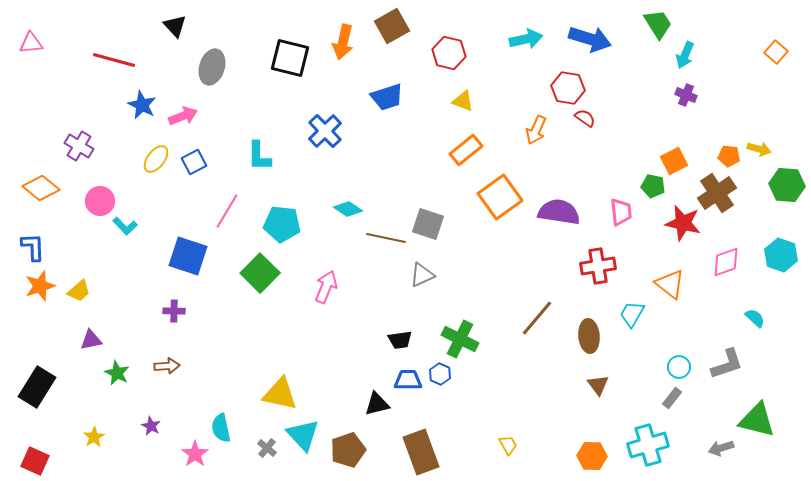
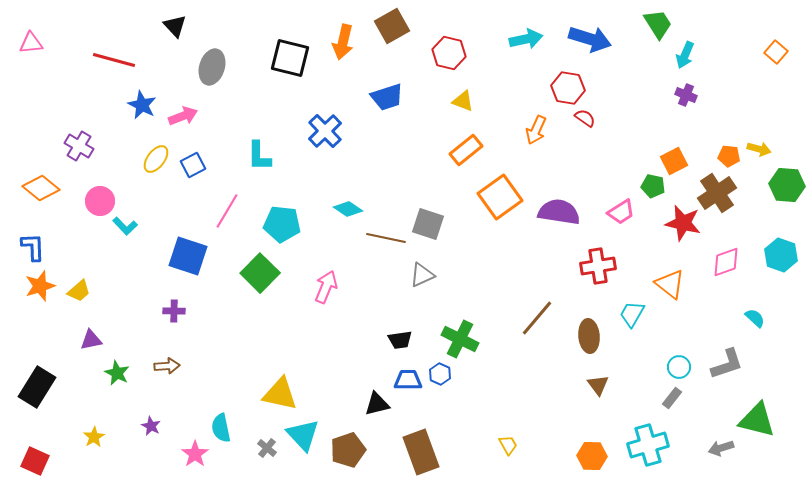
blue square at (194, 162): moved 1 px left, 3 px down
pink trapezoid at (621, 212): rotated 64 degrees clockwise
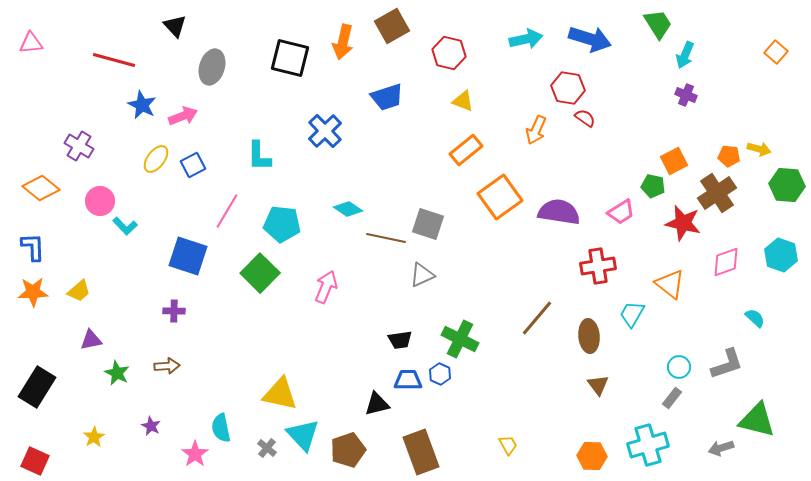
orange star at (40, 286): moved 7 px left, 6 px down; rotated 16 degrees clockwise
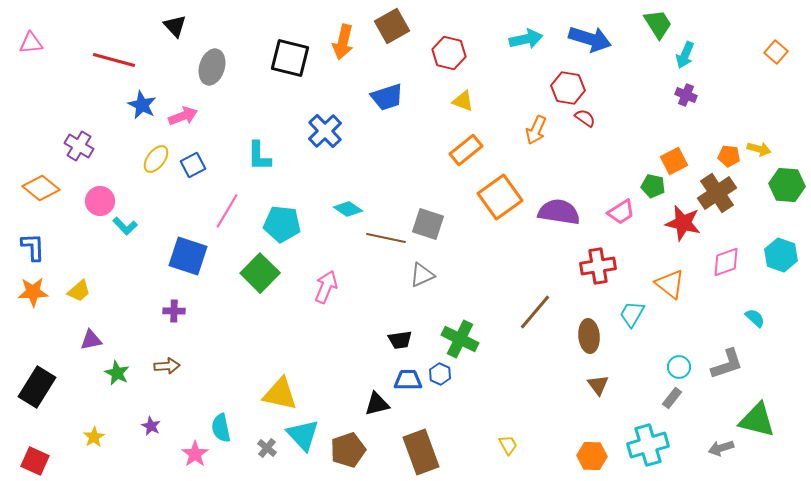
brown line at (537, 318): moved 2 px left, 6 px up
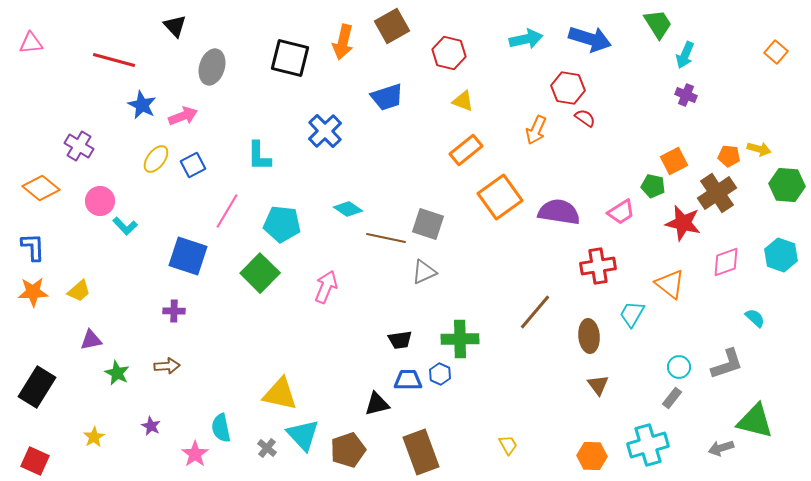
gray triangle at (422, 275): moved 2 px right, 3 px up
green cross at (460, 339): rotated 27 degrees counterclockwise
green triangle at (757, 420): moved 2 px left, 1 px down
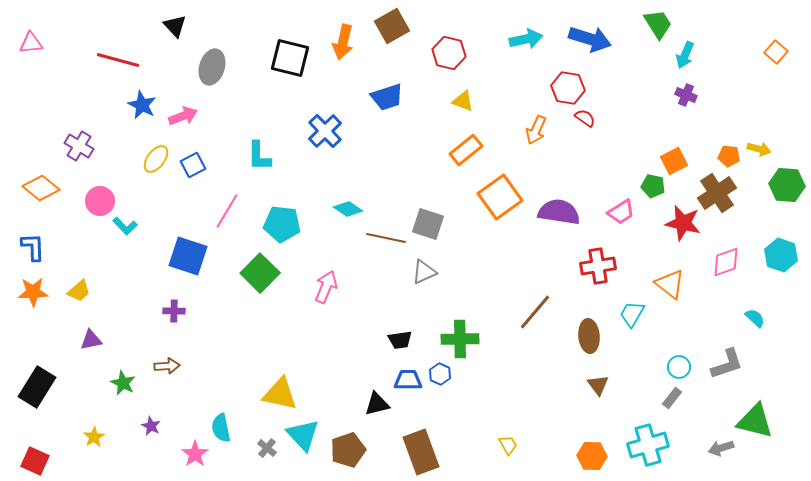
red line at (114, 60): moved 4 px right
green star at (117, 373): moved 6 px right, 10 px down
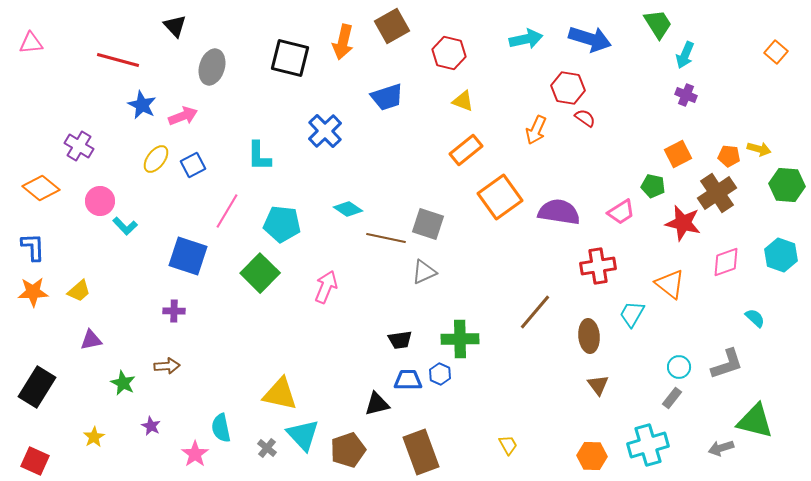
orange square at (674, 161): moved 4 px right, 7 px up
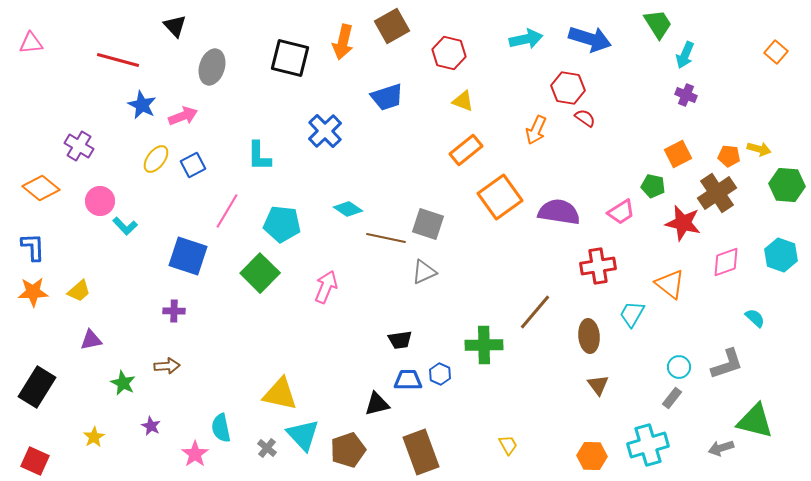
green cross at (460, 339): moved 24 px right, 6 px down
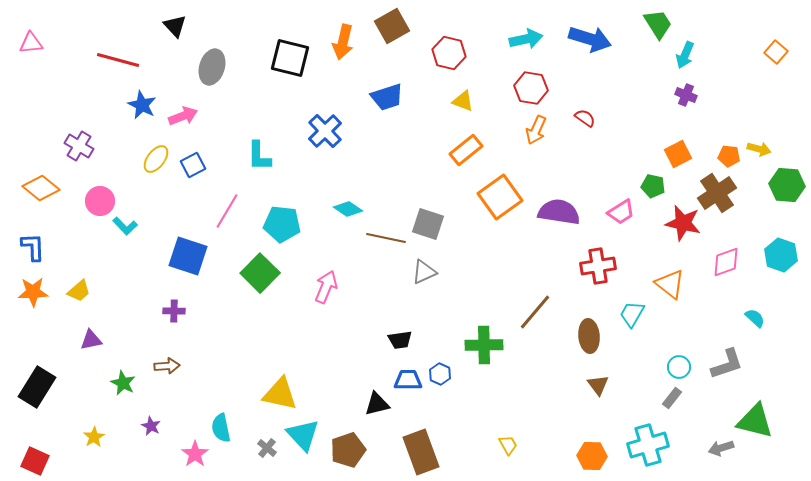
red hexagon at (568, 88): moved 37 px left
